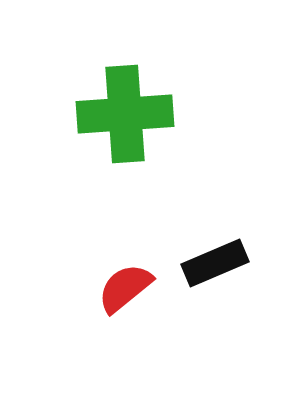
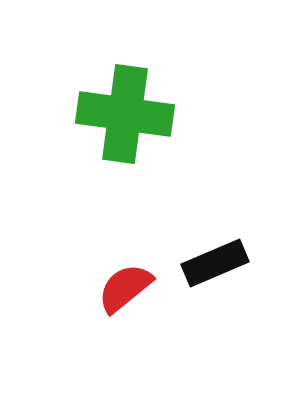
green cross: rotated 12 degrees clockwise
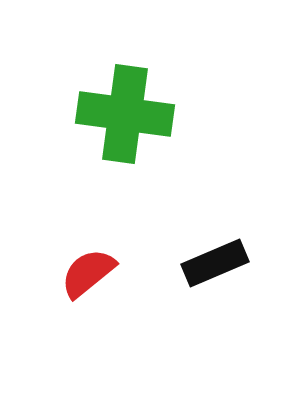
red semicircle: moved 37 px left, 15 px up
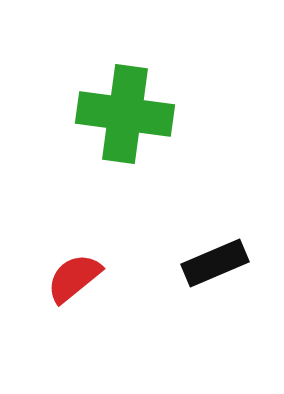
red semicircle: moved 14 px left, 5 px down
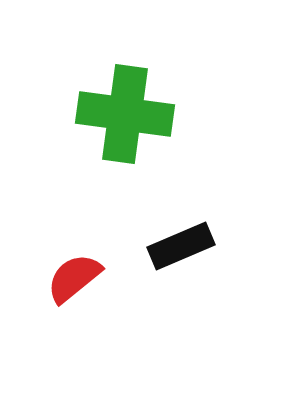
black rectangle: moved 34 px left, 17 px up
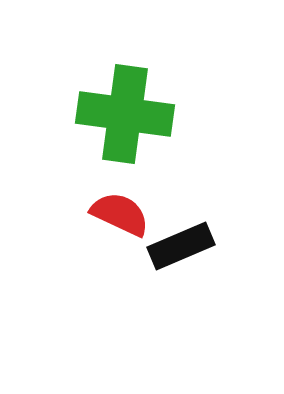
red semicircle: moved 46 px right, 64 px up; rotated 64 degrees clockwise
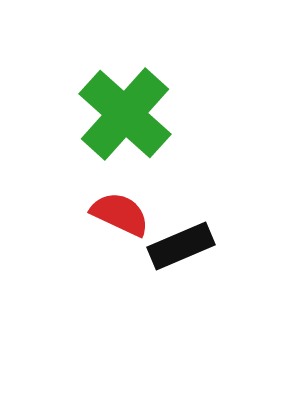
green cross: rotated 34 degrees clockwise
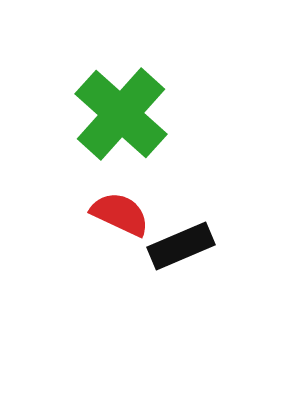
green cross: moved 4 px left
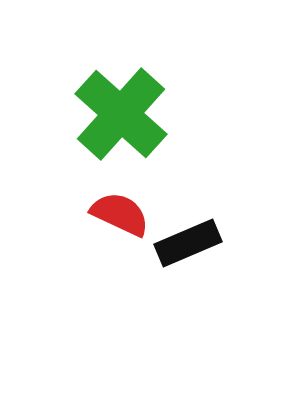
black rectangle: moved 7 px right, 3 px up
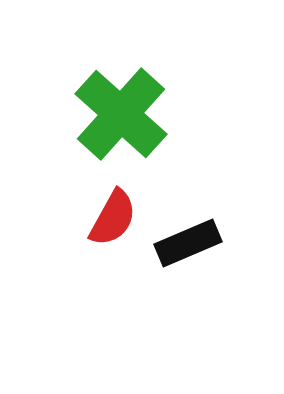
red semicircle: moved 7 px left, 4 px down; rotated 94 degrees clockwise
